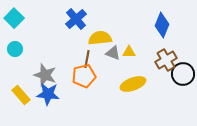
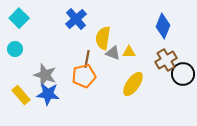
cyan square: moved 5 px right
blue diamond: moved 1 px right, 1 px down
yellow semicircle: moved 3 px right; rotated 75 degrees counterclockwise
yellow ellipse: rotated 35 degrees counterclockwise
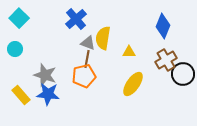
gray triangle: moved 25 px left, 10 px up
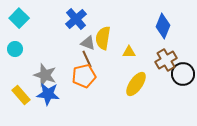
brown line: rotated 36 degrees counterclockwise
yellow ellipse: moved 3 px right
